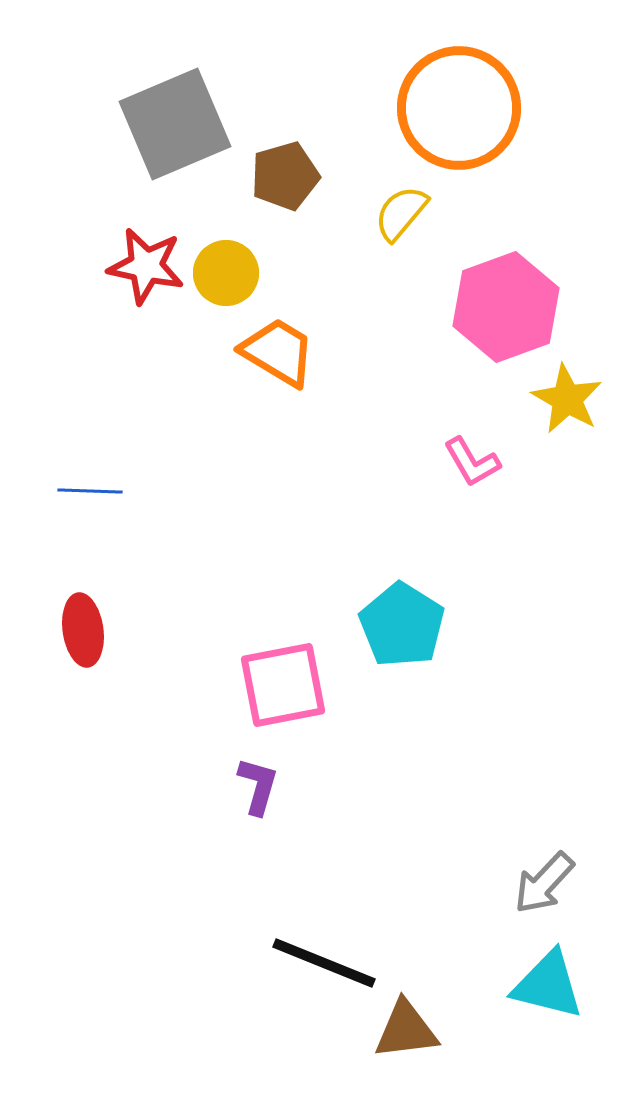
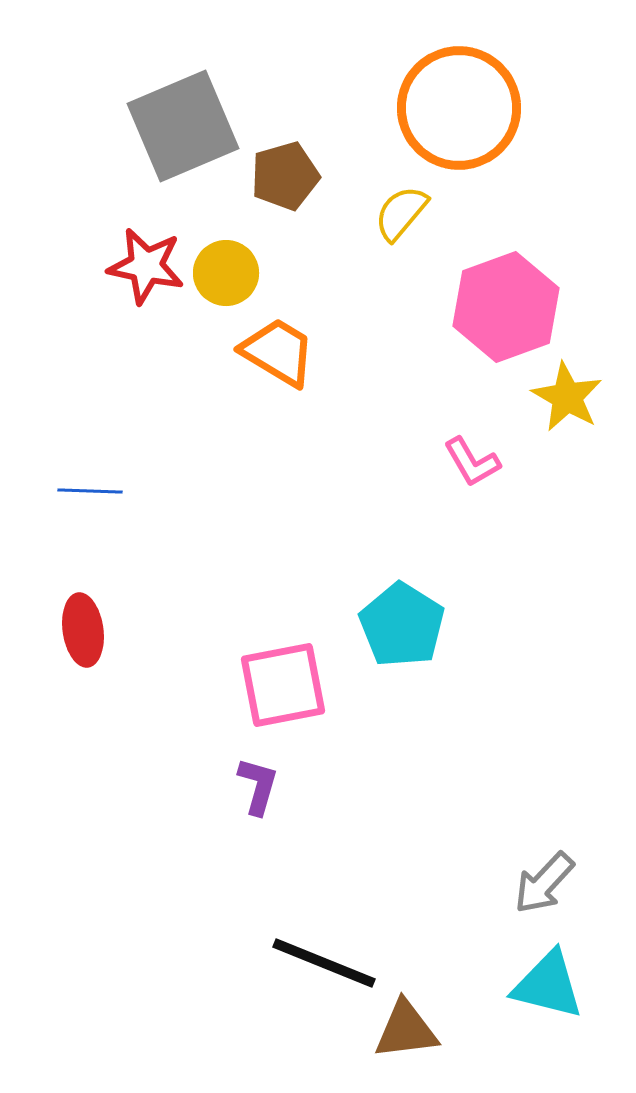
gray square: moved 8 px right, 2 px down
yellow star: moved 2 px up
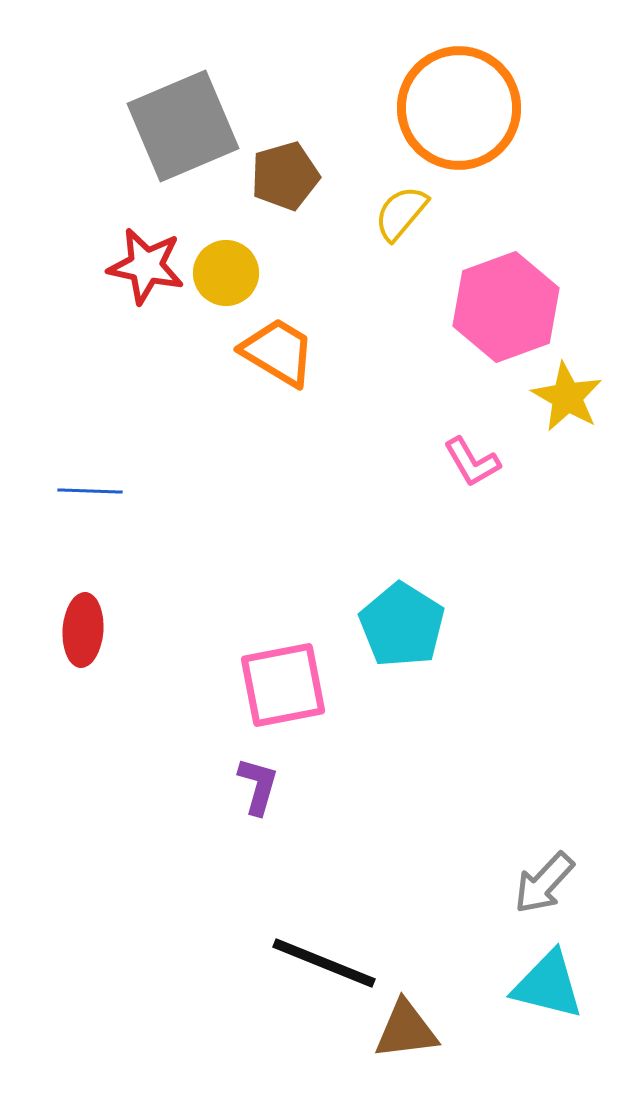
red ellipse: rotated 12 degrees clockwise
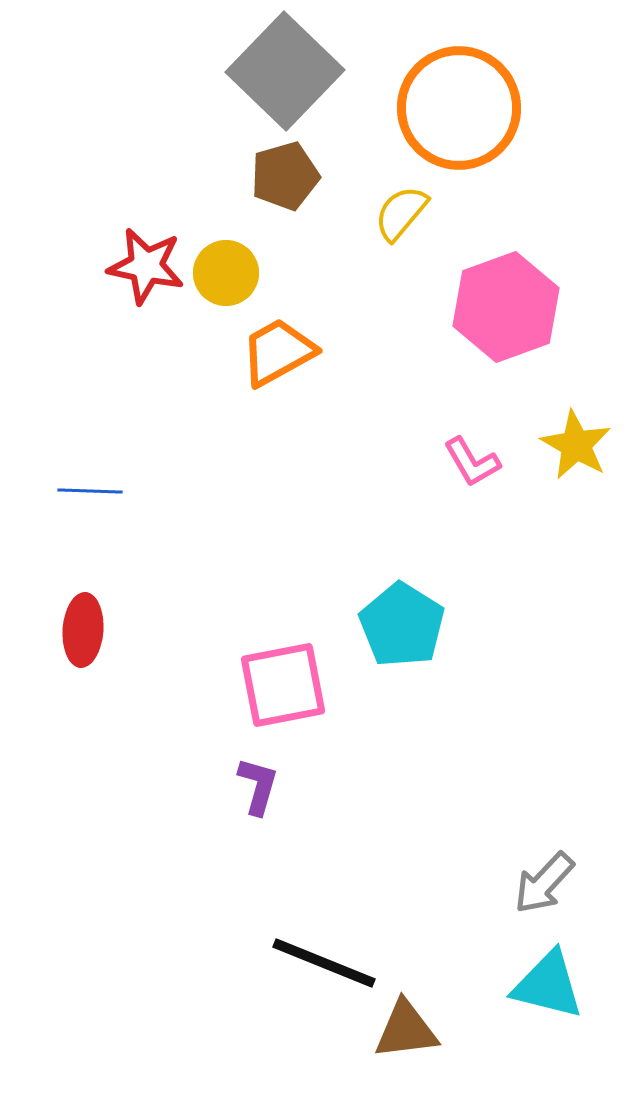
gray square: moved 102 px right, 55 px up; rotated 23 degrees counterclockwise
orange trapezoid: rotated 60 degrees counterclockwise
yellow star: moved 9 px right, 48 px down
